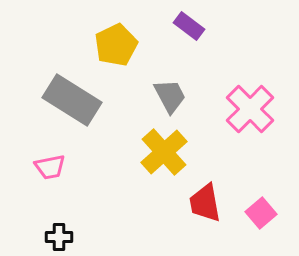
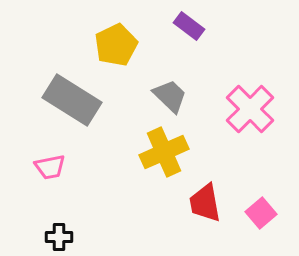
gray trapezoid: rotated 18 degrees counterclockwise
yellow cross: rotated 18 degrees clockwise
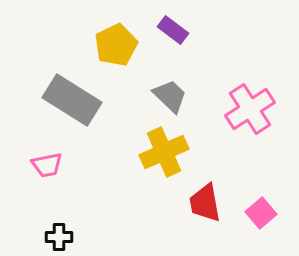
purple rectangle: moved 16 px left, 4 px down
pink cross: rotated 12 degrees clockwise
pink trapezoid: moved 3 px left, 2 px up
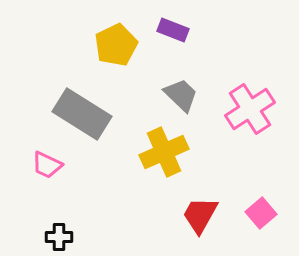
purple rectangle: rotated 16 degrees counterclockwise
gray trapezoid: moved 11 px right, 1 px up
gray rectangle: moved 10 px right, 14 px down
pink trapezoid: rotated 36 degrees clockwise
red trapezoid: moved 5 px left, 12 px down; rotated 39 degrees clockwise
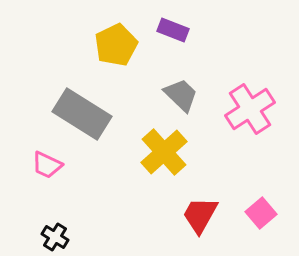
yellow cross: rotated 18 degrees counterclockwise
black cross: moved 4 px left; rotated 32 degrees clockwise
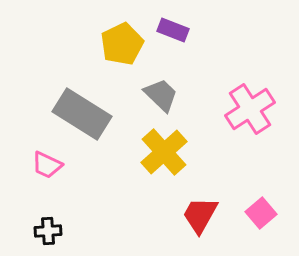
yellow pentagon: moved 6 px right, 1 px up
gray trapezoid: moved 20 px left
black cross: moved 7 px left, 6 px up; rotated 36 degrees counterclockwise
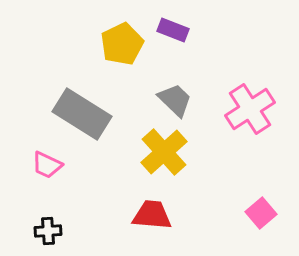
gray trapezoid: moved 14 px right, 5 px down
red trapezoid: moved 48 px left; rotated 66 degrees clockwise
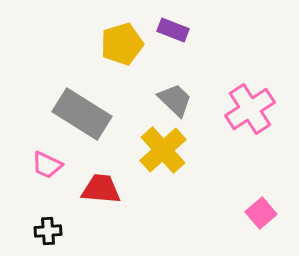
yellow pentagon: rotated 9 degrees clockwise
yellow cross: moved 1 px left, 2 px up
red trapezoid: moved 51 px left, 26 px up
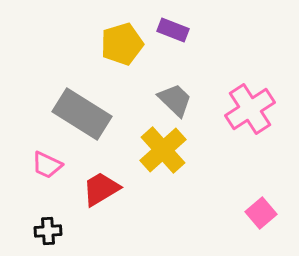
red trapezoid: rotated 36 degrees counterclockwise
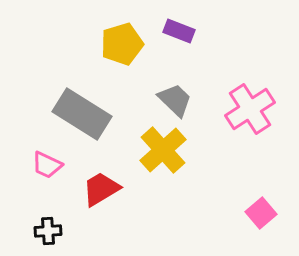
purple rectangle: moved 6 px right, 1 px down
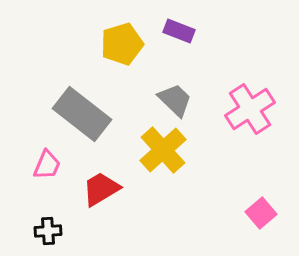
gray rectangle: rotated 6 degrees clockwise
pink trapezoid: rotated 92 degrees counterclockwise
